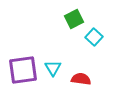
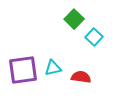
green square: rotated 18 degrees counterclockwise
cyan triangle: rotated 48 degrees clockwise
red semicircle: moved 2 px up
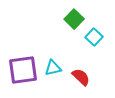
red semicircle: rotated 36 degrees clockwise
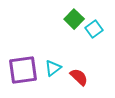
cyan square: moved 8 px up; rotated 12 degrees clockwise
cyan triangle: rotated 24 degrees counterclockwise
red semicircle: moved 2 px left
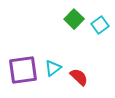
cyan square: moved 6 px right, 4 px up
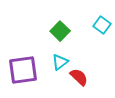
green square: moved 14 px left, 12 px down
cyan square: moved 2 px right; rotated 18 degrees counterclockwise
cyan triangle: moved 7 px right, 6 px up
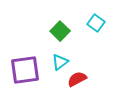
cyan square: moved 6 px left, 2 px up
purple square: moved 2 px right
red semicircle: moved 2 px left, 2 px down; rotated 72 degrees counterclockwise
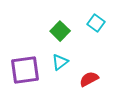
red semicircle: moved 12 px right
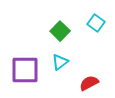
purple square: rotated 8 degrees clockwise
red semicircle: moved 4 px down
